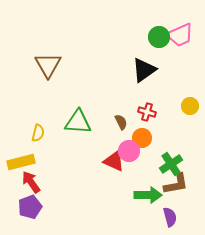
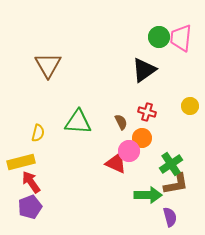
pink trapezoid: moved 1 px right, 3 px down; rotated 120 degrees clockwise
red triangle: moved 2 px right, 2 px down
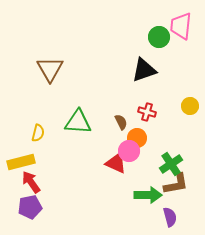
pink trapezoid: moved 12 px up
brown triangle: moved 2 px right, 4 px down
black triangle: rotated 16 degrees clockwise
orange circle: moved 5 px left
purple pentagon: rotated 10 degrees clockwise
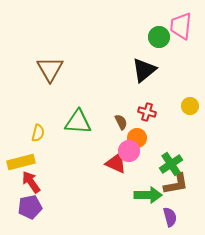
black triangle: rotated 20 degrees counterclockwise
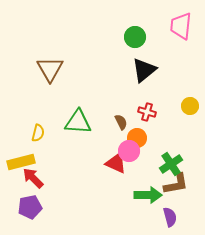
green circle: moved 24 px left
red arrow: moved 2 px right, 4 px up; rotated 10 degrees counterclockwise
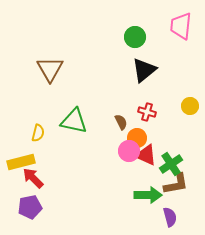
green triangle: moved 4 px left, 1 px up; rotated 8 degrees clockwise
red triangle: moved 30 px right, 8 px up
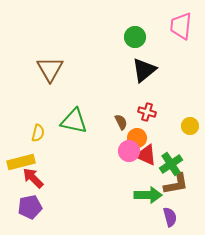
yellow circle: moved 20 px down
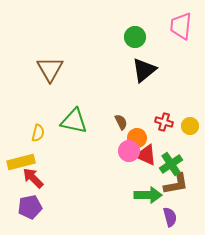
red cross: moved 17 px right, 10 px down
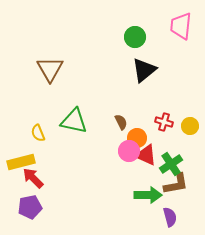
yellow semicircle: rotated 144 degrees clockwise
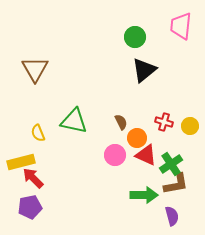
brown triangle: moved 15 px left
pink circle: moved 14 px left, 4 px down
green arrow: moved 4 px left
purple semicircle: moved 2 px right, 1 px up
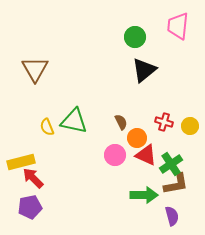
pink trapezoid: moved 3 px left
yellow semicircle: moved 9 px right, 6 px up
